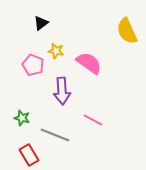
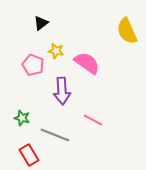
pink semicircle: moved 2 px left
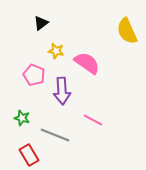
pink pentagon: moved 1 px right, 10 px down
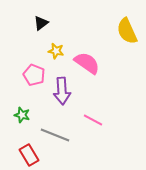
green star: moved 3 px up
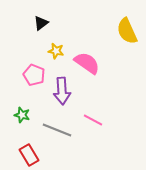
gray line: moved 2 px right, 5 px up
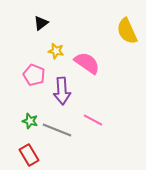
green star: moved 8 px right, 6 px down
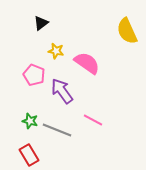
purple arrow: rotated 148 degrees clockwise
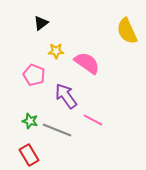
yellow star: rotated 14 degrees counterclockwise
purple arrow: moved 4 px right, 5 px down
